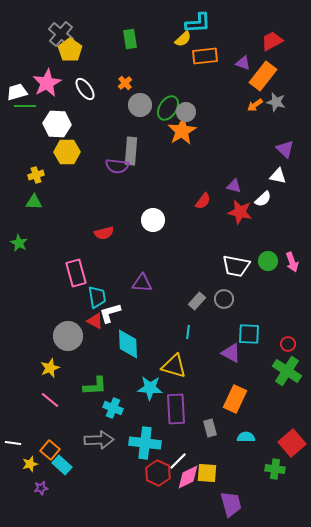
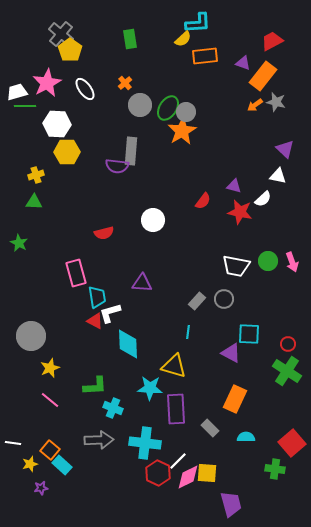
gray circle at (68, 336): moved 37 px left
gray rectangle at (210, 428): rotated 30 degrees counterclockwise
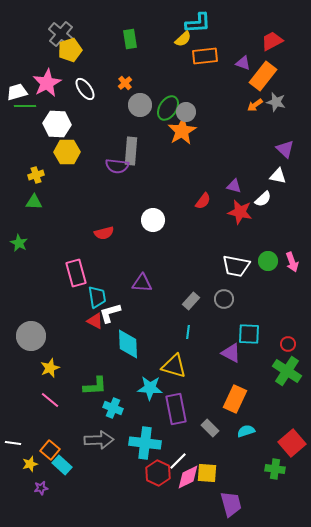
yellow pentagon at (70, 50): rotated 20 degrees clockwise
gray rectangle at (197, 301): moved 6 px left
purple rectangle at (176, 409): rotated 8 degrees counterclockwise
cyan semicircle at (246, 437): moved 6 px up; rotated 18 degrees counterclockwise
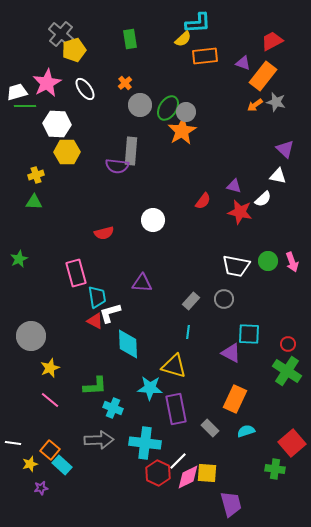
yellow pentagon at (70, 50): moved 4 px right
green star at (19, 243): moved 16 px down; rotated 18 degrees clockwise
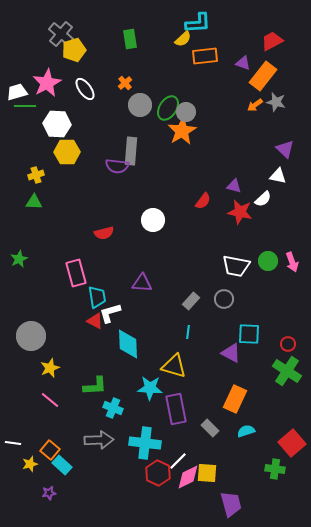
purple star at (41, 488): moved 8 px right, 5 px down
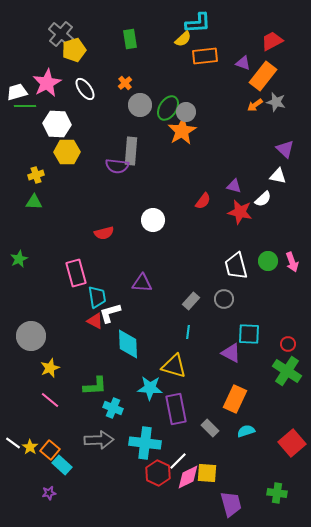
white trapezoid at (236, 266): rotated 64 degrees clockwise
white line at (13, 443): rotated 28 degrees clockwise
yellow star at (30, 464): moved 17 px up; rotated 21 degrees counterclockwise
green cross at (275, 469): moved 2 px right, 24 px down
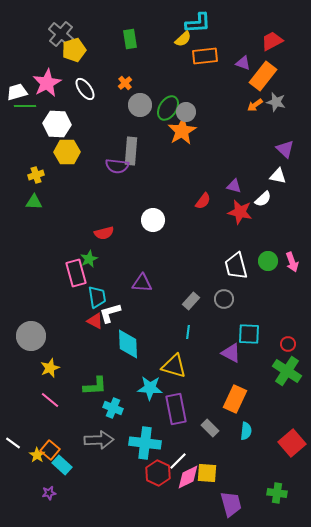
green star at (19, 259): moved 70 px right
cyan semicircle at (246, 431): rotated 114 degrees clockwise
yellow star at (30, 447): moved 7 px right, 8 px down
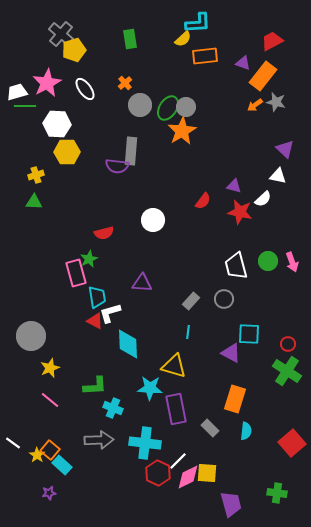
gray circle at (186, 112): moved 5 px up
orange rectangle at (235, 399): rotated 8 degrees counterclockwise
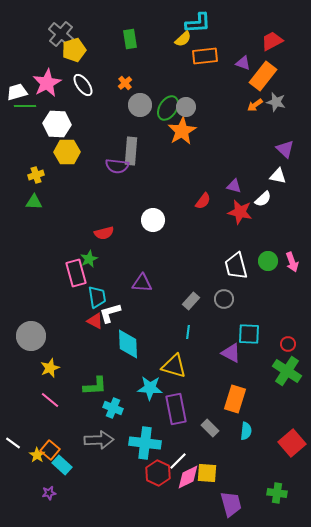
white ellipse at (85, 89): moved 2 px left, 4 px up
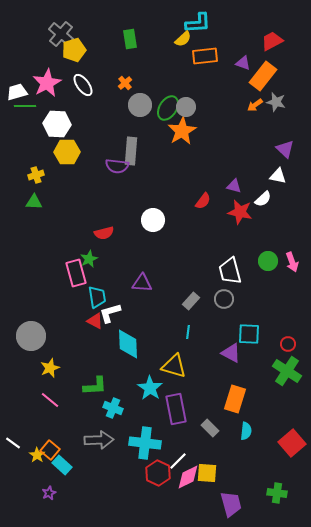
white trapezoid at (236, 266): moved 6 px left, 5 px down
cyan star at (150, 388): rotated 30 degrees clockwise
purple star at (49, 493): rotated 16 degrees counterclockwise
